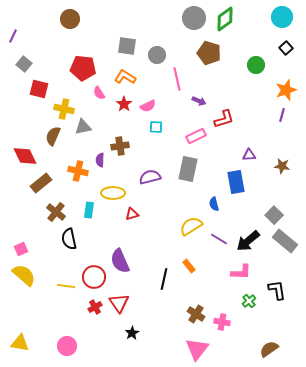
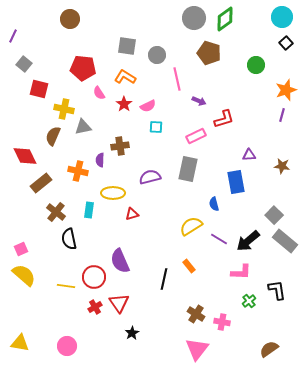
black square at (286, 48): moved 5 px up
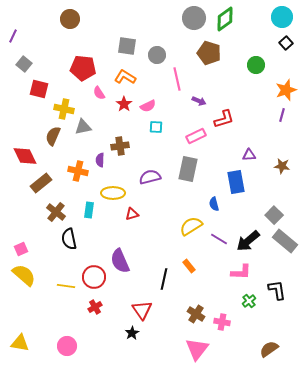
red triangle at (119, 303): moved 23 px right, 7 px down
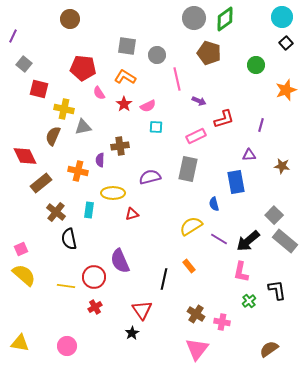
purple line at (282, 115): moved 21 px left, 10 px down
pink L-shape at (241, 272): rotated 100 degrees clockwise
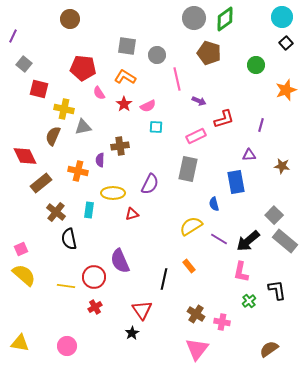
purple semicircle at (150, 177): moved 7 px down; rotated 130 degrees clockwise
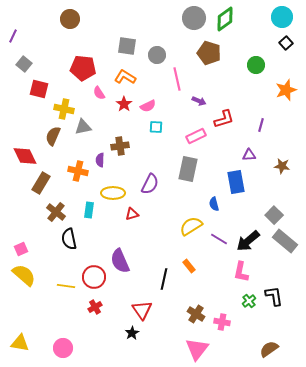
brown rectangle at (41, 183): rotated 20 degrees counterclockwise
black L-shape at (277, 290): moved 3 px left, 6 px down
pink circle at (67, 346): moved 4 px left, 2 px down
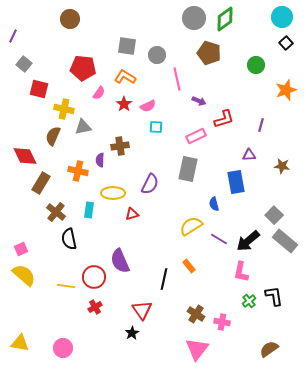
pink semicircle at (99, 93): rotated 112 degrees counterclockwise
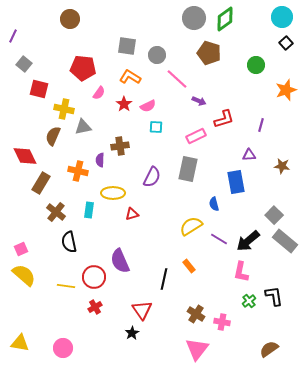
orange L-shape at (125, 77): moved 5 px right
pink line at (177, 79): rotated 35 degrees counterclockwise
purple semicircle at (150, 184): moved 2 px right, 7 px up
black semicircle at (69, 239): moved 3 px down
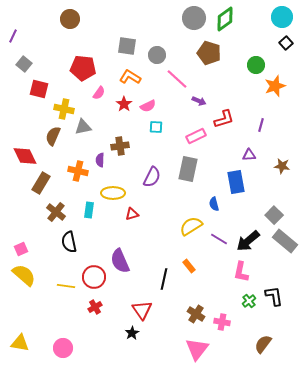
orange star at (286, 90): moved 11 px left, 4 px up
brown semicircle at (269, 349): moved 6 px left, 5 px up; rotated 18 degrees counterclockwise
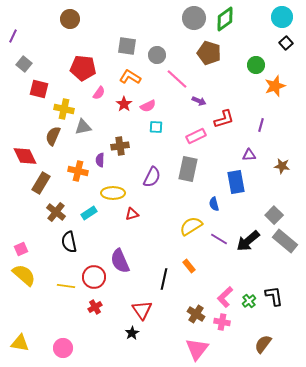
cyan rectangle at (89, 210): moved 3 px down; rotated 49 degrees clockwise
pink L-shape at (241, 272): moved 16 px left, 25 px down; rotated 35 degrees clockwise
